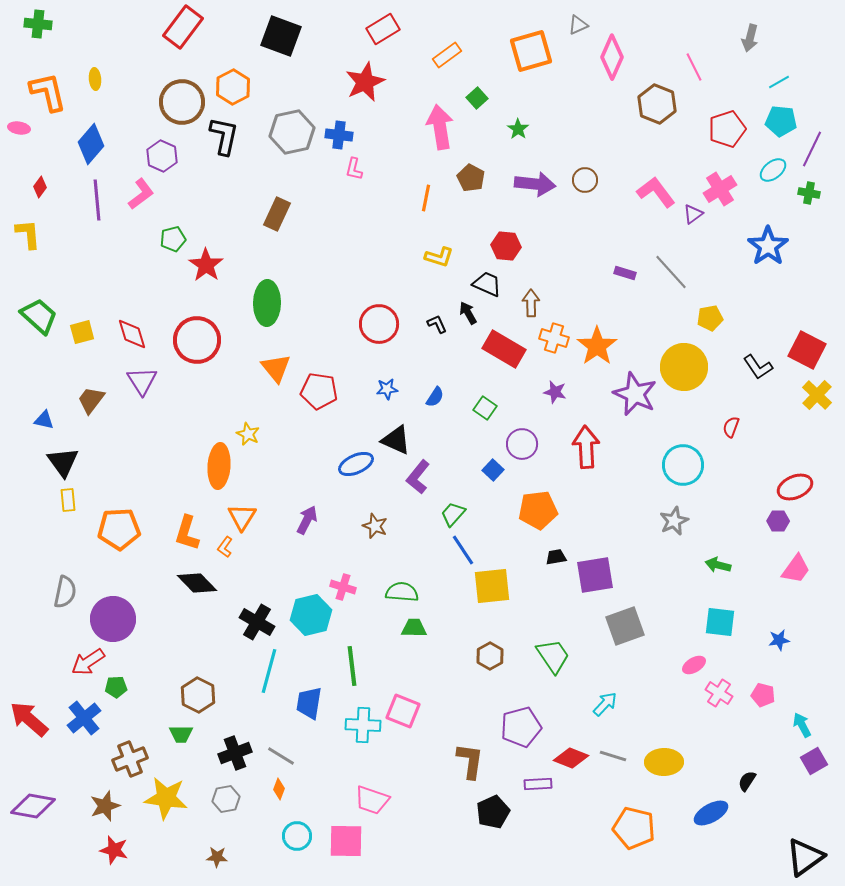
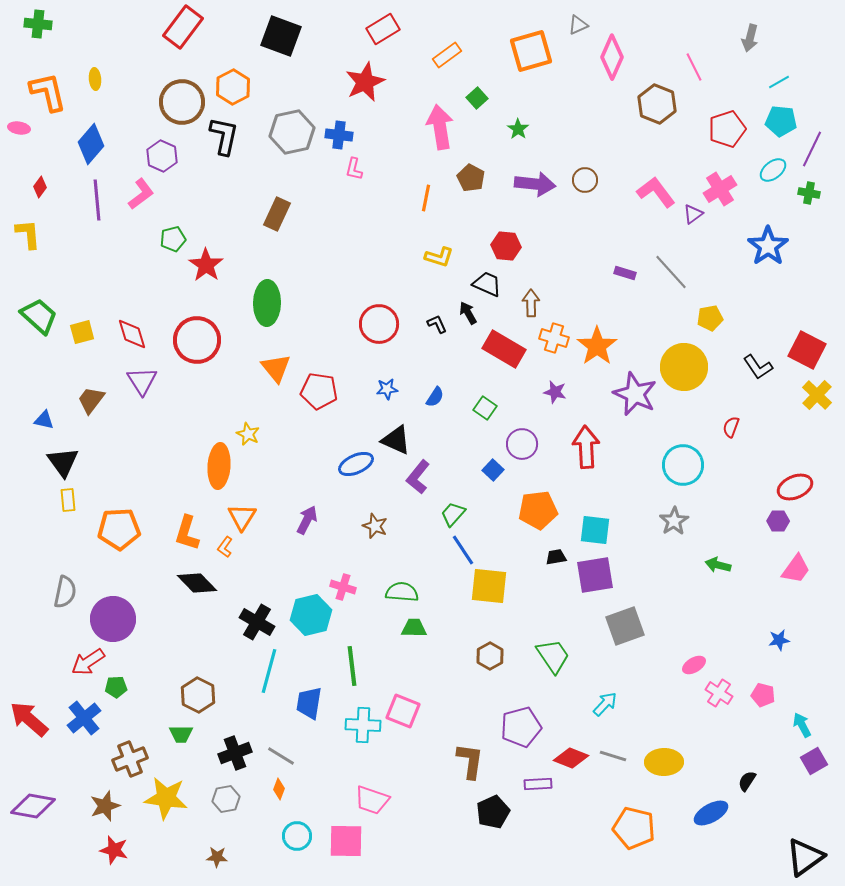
gray star at (674, 521): rotated 8 degrees counterclockwise
yellow square at (492, 586): moved 3 px left; rotated 12 degrees clockwise
cyan square at (720, 622): moved 125 px left, 92 px up
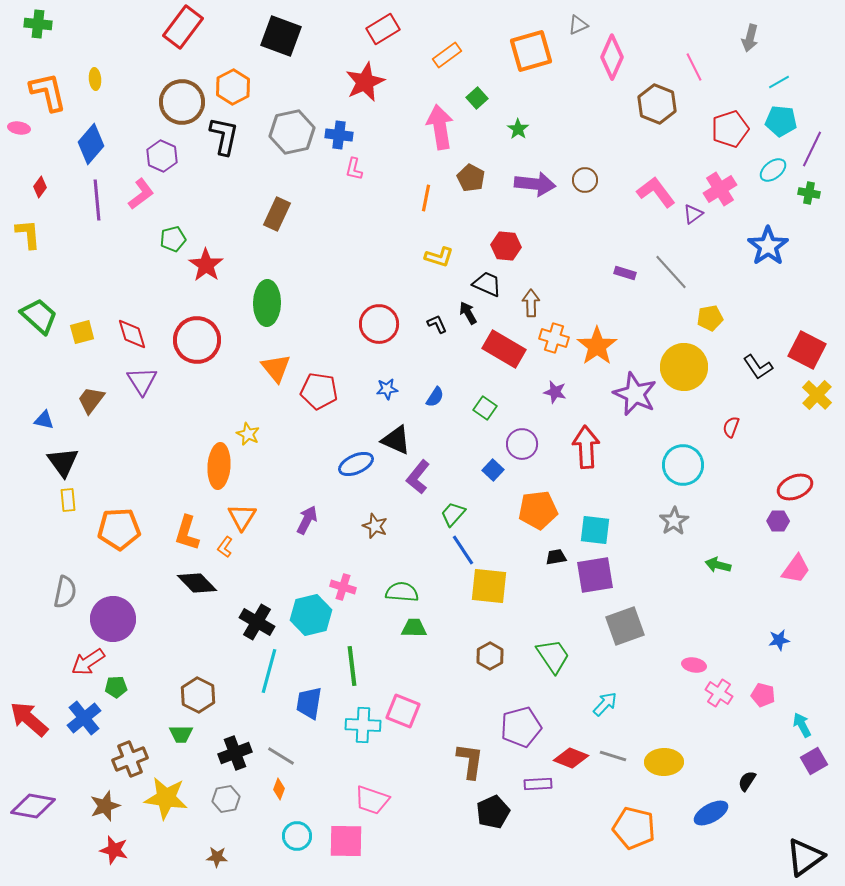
red pentagon at (727, 129): moved 3 px right
pink ellipse at (694, 665): rotated 40 degrees clockwise
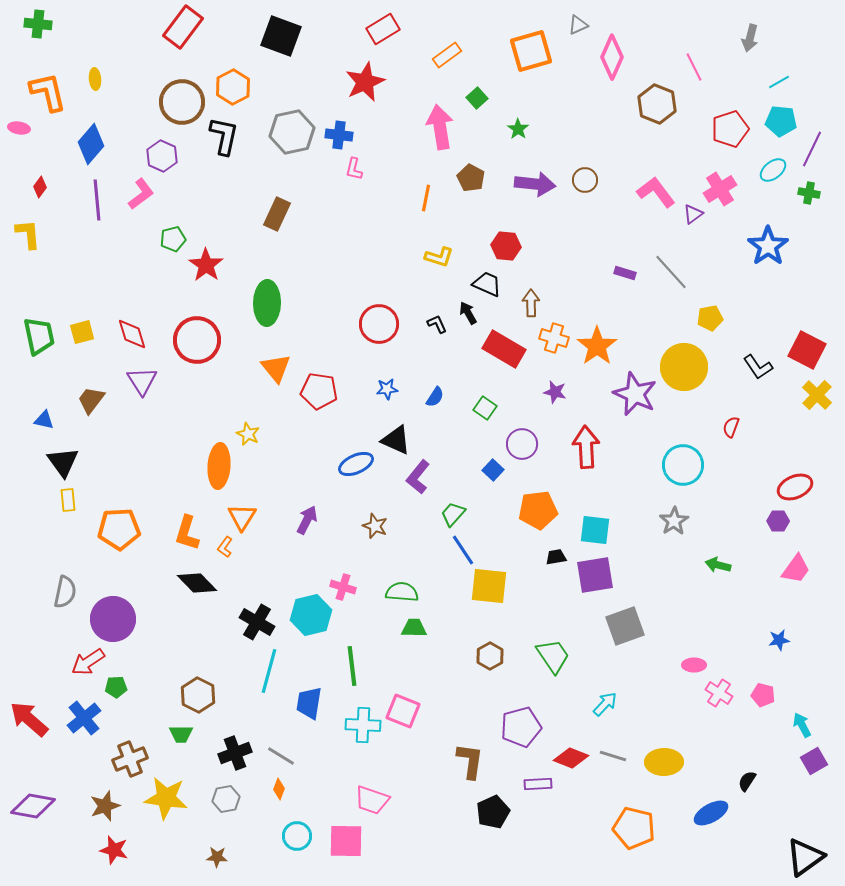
green trapezoid at (39, 316): moved 20 px down; rotated 36 degrees clockwise
pink ellipse at (694, 665): rotated 10 degrees counterclockwise
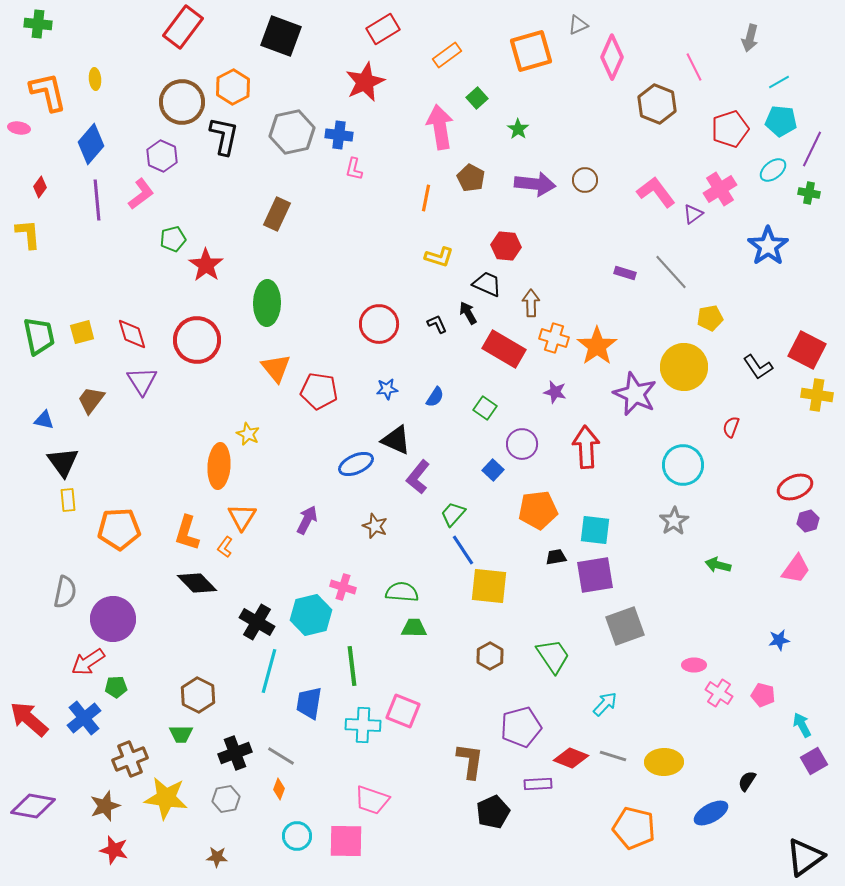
yellow cross at (817, 395): rotated 36 degrees counterclockwise
purple hexagon at (778, 521): moved 30 px right; rotated 15 degrees counterclockwise
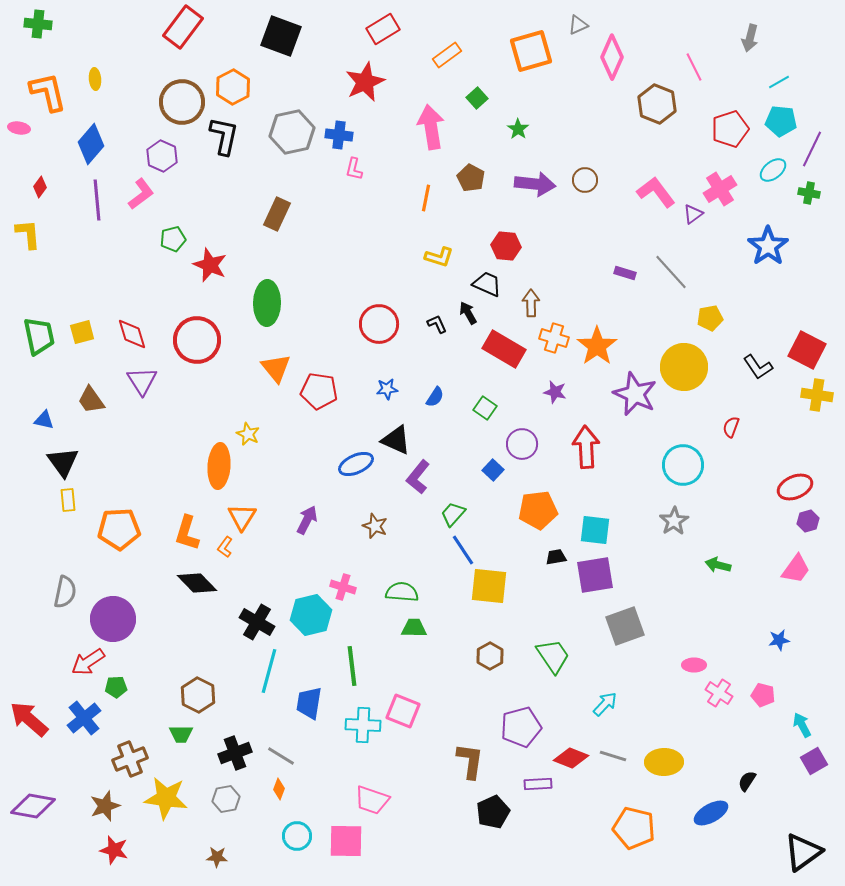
pink arrow at (440, 127): moved 9 px left
red star at (206, 265): moved 4 px right; rotated 12 degrees counterclockwise
brown trapezoid at (91, 400): rotated 72 degrees counterclockwise
black triangle at (805, 857): moved 2 px left, 5 px up
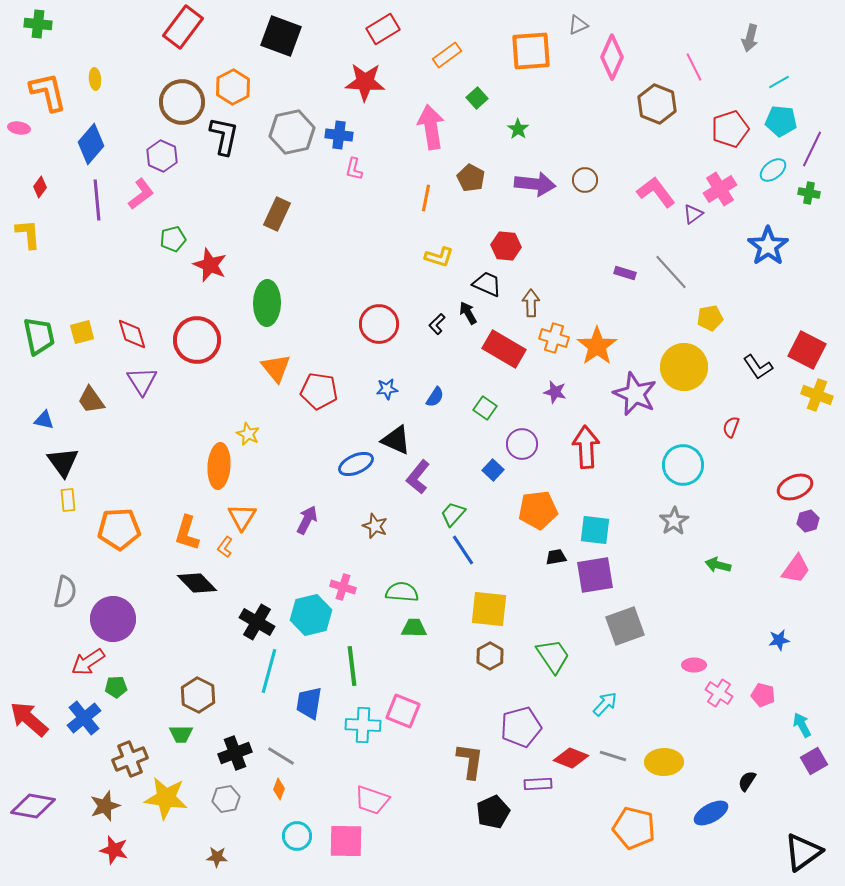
orange square at (531, 51): rotated 12 degrees clockwise
red star at (365, 82): rotated 27 degrees clockwise
black L-shape at (437, 324): rotated 110 degrees counterclockwise
yellow cross at (817, 395): rotated 12 degrees clockwise
yellow square at (489, 586): moved 23 px down
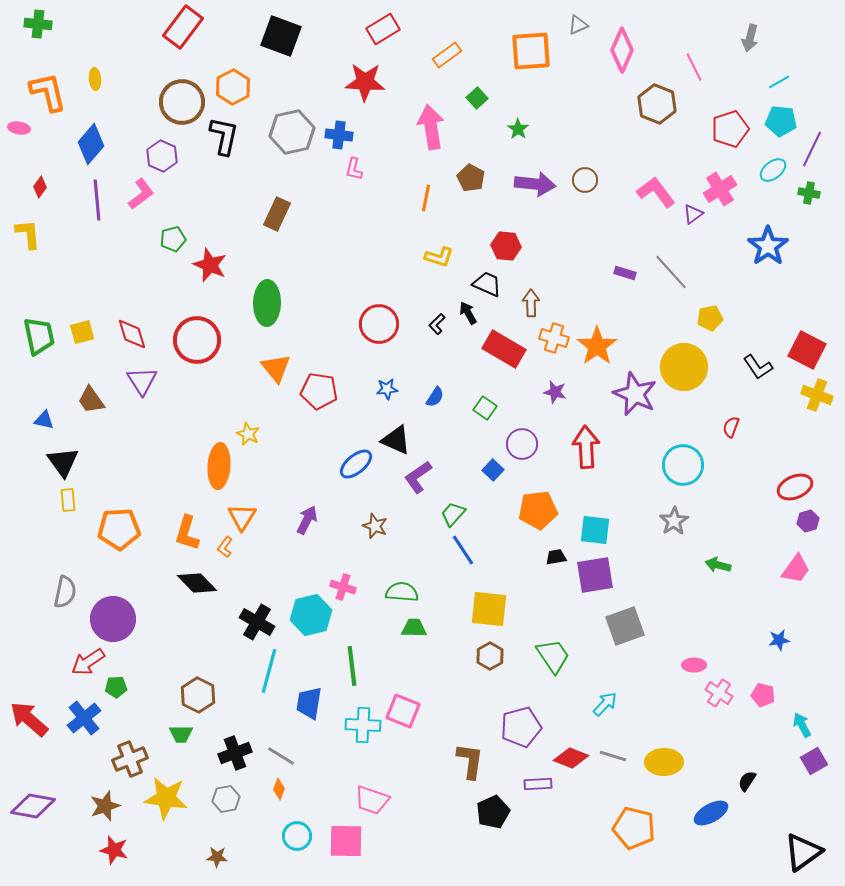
pink diamond at (612, 57): moved 10 px right, 7 px up
blue ellipse at (356, 464): rotated 16 degrees counterclockwise
purple L-shape at (418, 477): rotated 16 degrees clockwise
